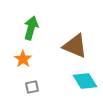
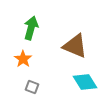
cyan diamond: moved 1 px down
gray square: rotated 32 degrees clockwise
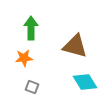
green arrow: rotated 15 degrees counterclockwise
brown triangle: rotated 8 degrees counterclockwise
orange star: moved 1 px right, 1 px up; rotated 30 degrees clockwise
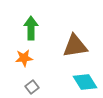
brown triangle: rotated 24 degrees counterclockwise
gray square: rotated 32 degrees clockwise
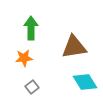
brown triangle: moved 1 px left, 1 px down
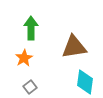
orange star: rotated 24 degrees counterclockwise
cyan diamond: rotated 40 degrees clockwise
gray square: moved 2 px left
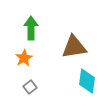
cyan diamond: moved 2 px right, 1 px up
